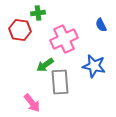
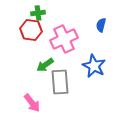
blue semicircle: rotated 40 degrees clockwise
red hexagon: moved 11 px right
blue star: rotated 15 degrees clockwise
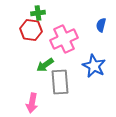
pink arrow: rotated 48 degrees clockwise
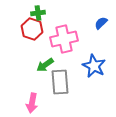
blue semicircle: moved 2 px up; rotated 32 degrees clockwise
red hexagon: moved 1 px right, 1 px up; rotated 10 degrees clockwise
pink cross: rotated 12 degrees clockwise
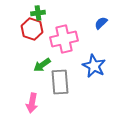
green arrow: moved 3 px left
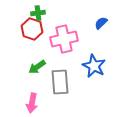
green arrow: moved 5 px left, 2 px down
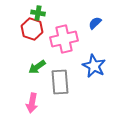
green cross: rotated 16 degrees clockwise
blue semicircle: moved 6 px left
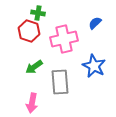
red hexagon: moved 3 px left, 2 px down
green arrow: moved 3 px left
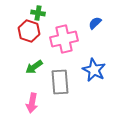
blue star: moved 4 px down
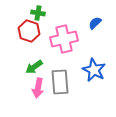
pink arrow: moved 6 px right, 15 px up
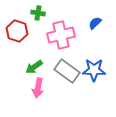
red hexagon: moved 12 px left
pink cross: moved 3 px left, 4 px up
blue star: rotated 25 degrees counterclockwise
gray rectangle: moved 7 px right, 11 px up; rotated 50 degrees counterclockwise
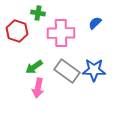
pink cross: moved 2 px up; rotated 12 degrees clockwise
